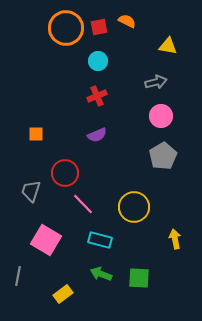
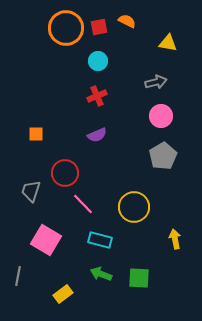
yellow triangle: moved 3 px up
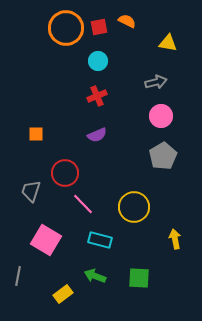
green arrow: moved 6 px left, 2 px down
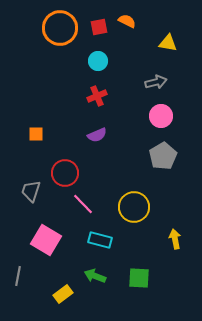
orange circle: moved 6 px left
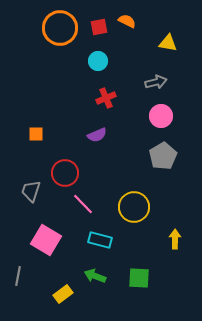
red cross: moved 9 px right, 2 px down
yellow arrow: rotated 12 degrees clockwise
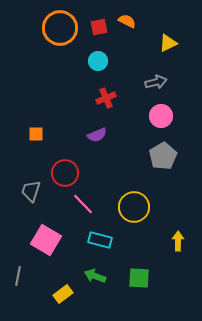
yellow triangle: rotated 36 degrees counterclockwise
yellow arrow: moved 3 px right, 2 px down
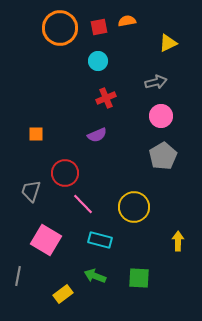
orange semicircle: rotated 36 degrees counterclockwise
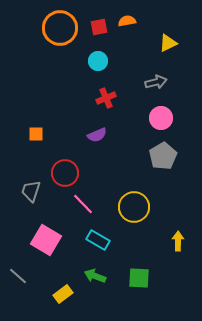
pink circle: moved 2 px down
cyan rectangle: moved 2 px left; rotated 15 degrees clockwise
gray line: rotated 60 degrees counterclockwise
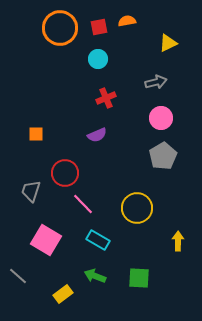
cyan circle: moved 2 px up
yellow circle: moved 3 px right, 1 px down
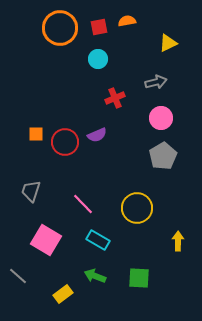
red cross: moved 9 px right
red circle: moved 31 px up
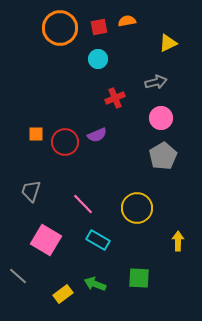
green arrow: moved 8 px down
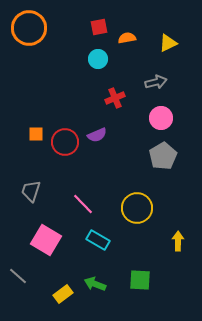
orange semicircle: moved 17 px down
orange circle: moved 31 px left
green square: moved 1 px right, 2 px down
